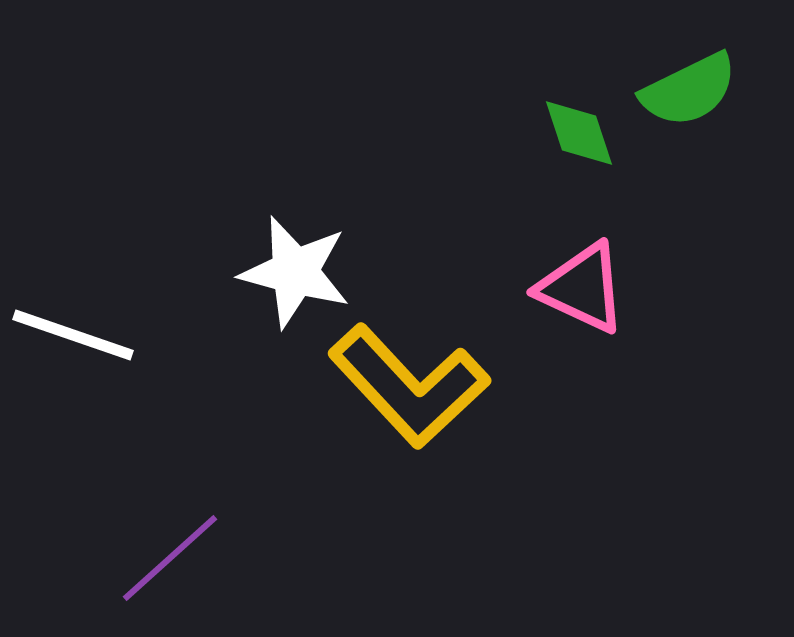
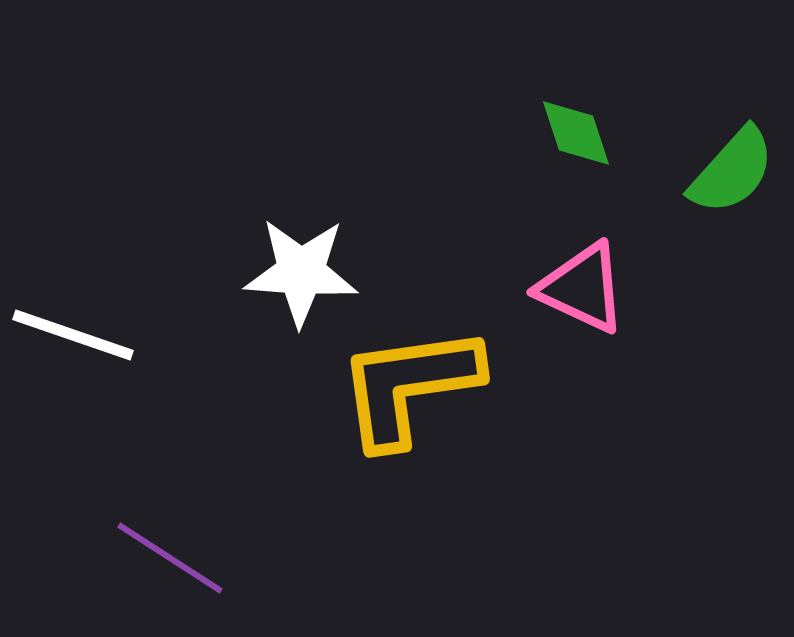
green semicircle: moved 43 px right, 81 px down; rotated 22 degrees counterclockwise
green diamond: moved 3 px left
white star: moved 6 px right; rotated 11 degrees counterclockwise
yellow L-shape: rotated 125 degrees clockwise
purple line: rotated 75 degrees clockwise
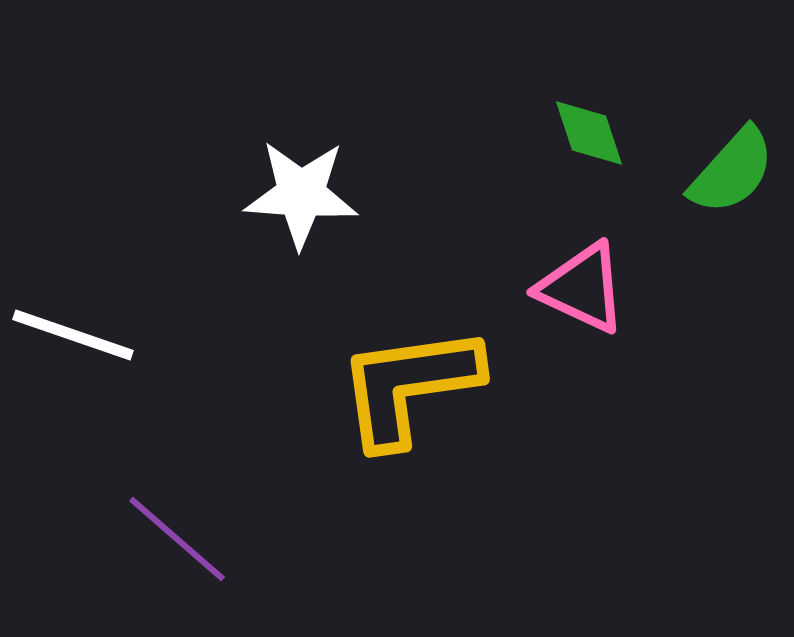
green diamond: moved 13 px right
white star: moved 78 px up
purple line: moved 7 px right, 19 px up; rotated 8 degrees clockwise
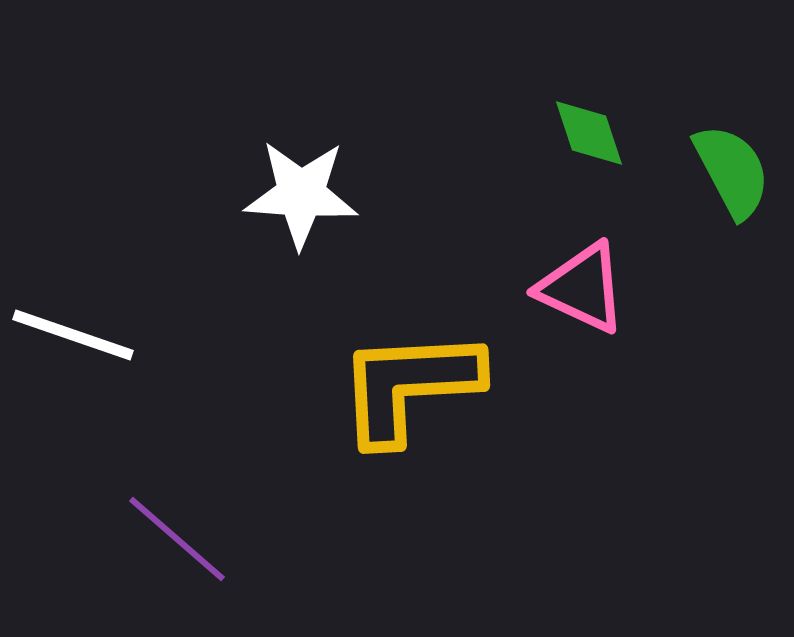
green semicircle: rotated 70 degrees counterclockwise
yellow L-shape: rotated 5 degrees clockwise
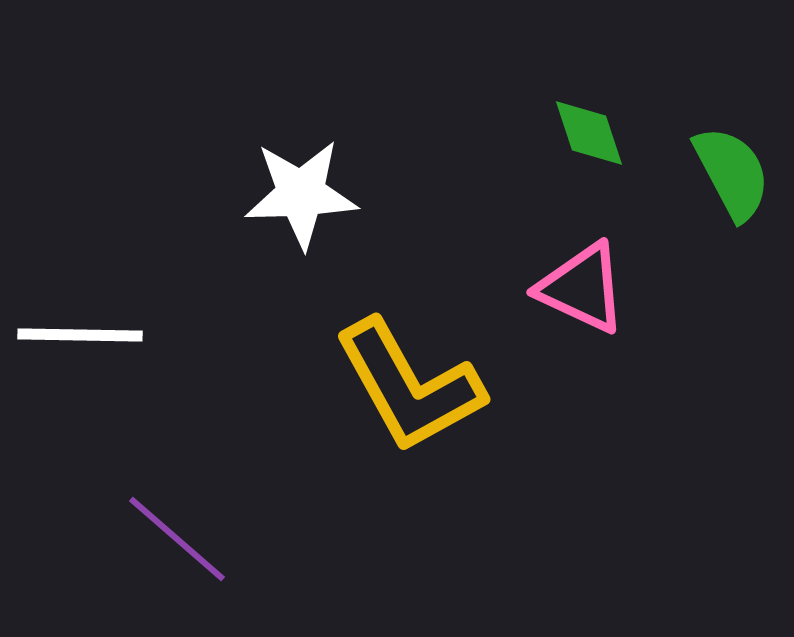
green semicircle: moved 2 px down
white star: rotated 6 degrees counterclockwise
white line: moved 7 px right; rotated 18 degrees counterclockwise
yellow L-shape: rotated 116 degrees counterclockwise
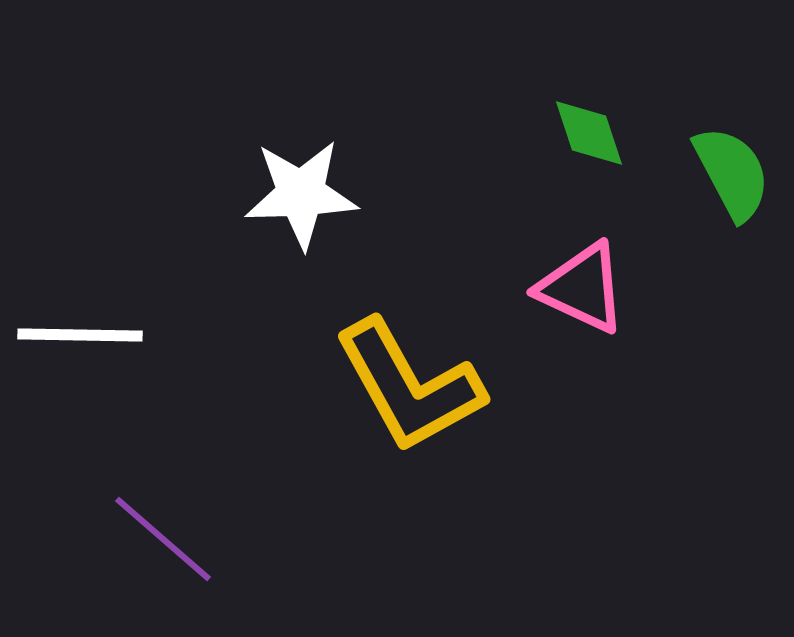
purple line: moved 14 px left
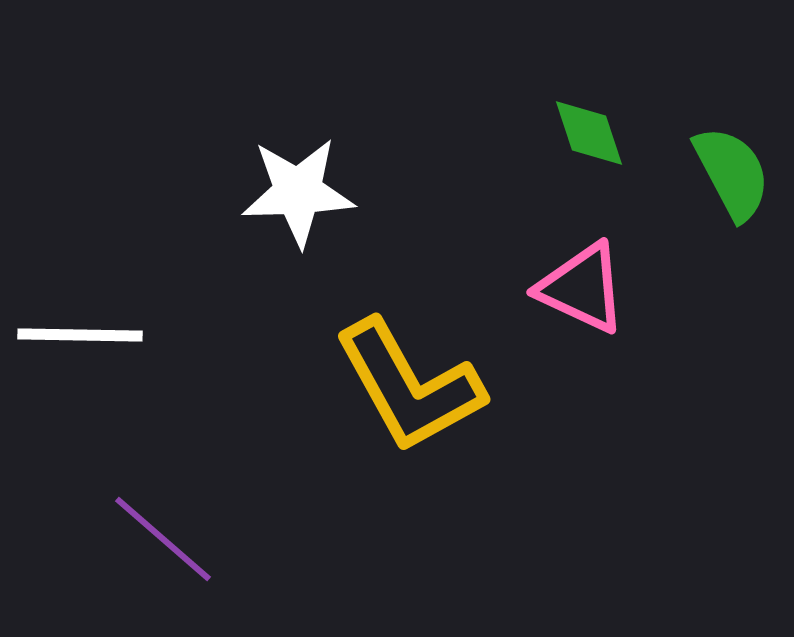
white star: moved 3 px left, 2 px up
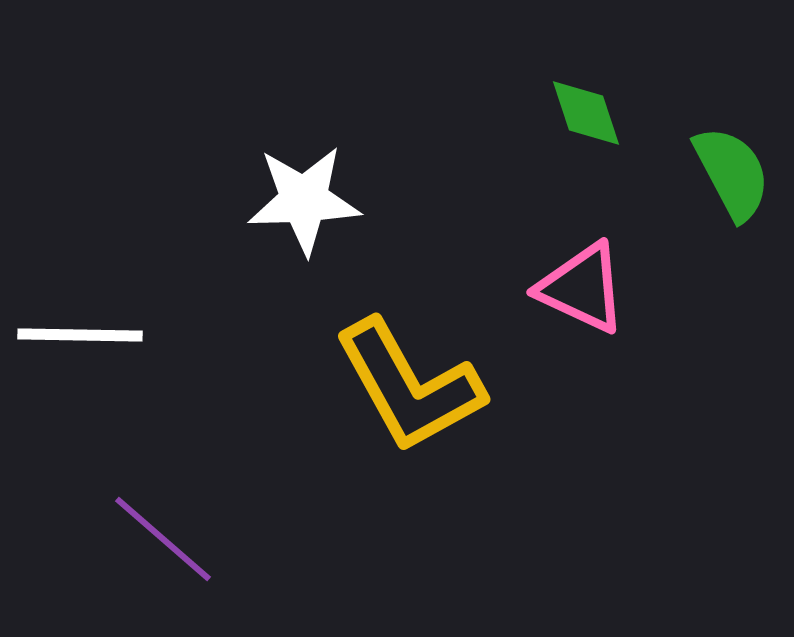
green diamond: moved 3 px left, 20 px up
white star: moved 6 px right, 8 px down
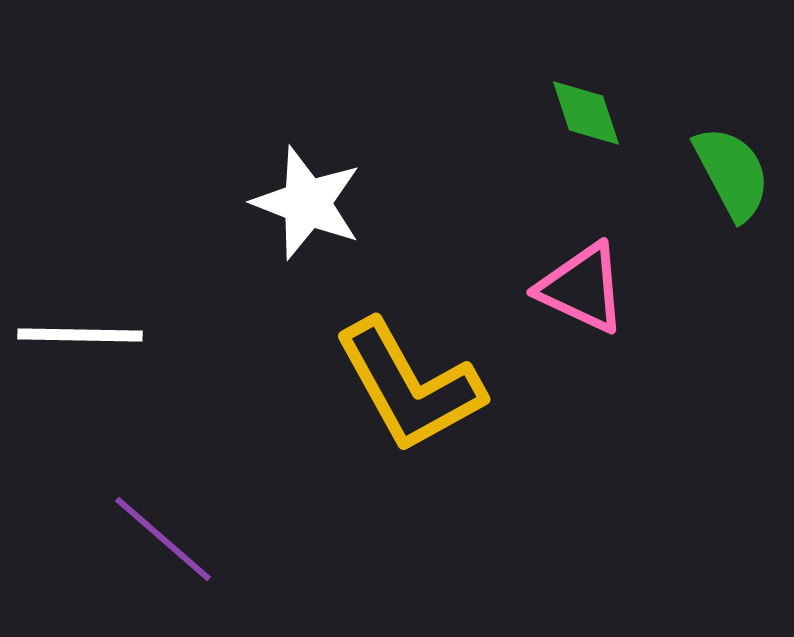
white star: moved 3 px right, 3 px down; rotated 23 degrees clockwise
